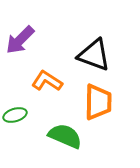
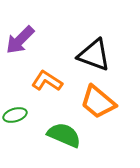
orange trapezoid: rotated 129 degrees clockwise
green semicircle: moved 1 px left, 1 px up
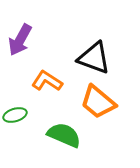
purple arrow: rotated 16 degrees counterclockwise
black triangle: moved 3 px down
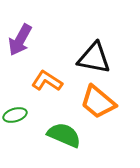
black triangle: rotated 9 degrees counterclockwise
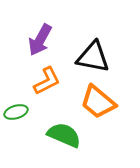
purple arrow: moved 20 px right
black triangle: moved 1 px left, 1 px up
orange L-shape: rotated 120 degrees clockwise
green ellipse: moved 1 px right, 3 px up
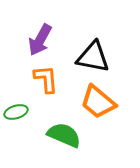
orange L-shape: moved 1 px left, 2 px up; rotated 68 degrees counterclockwise
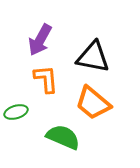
orange trapezoid: moved 5 px left, 1 px down
green semicircle: moved 1 px left, 2 px down
